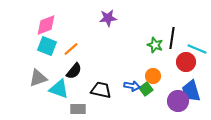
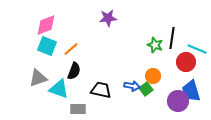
black semicircle: rotated 18 degrees counterclockwise
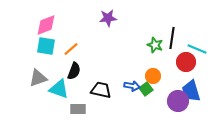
cyan square: moved 1 px left; rotated 12 degrees counterclockwise
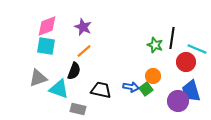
purple star: moved 25 px left, 9 px down; rotated 30 degrees clockwise
pink diamond: moved 1 px right, 1 px down
orange line: moved 13 px right, 2 px down
blue arrow: moved 1 px left, 1 px down
gray rectangle: rotated 14 degrees clockwise
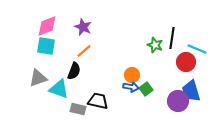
orange circle: moved 21 px left, 1 px up
black trapezoid: moved 3 px left, 11 px down
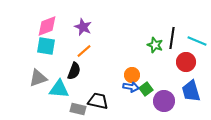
cyan line: moved 8 px up
cyan triangle: rotated 15 degrees counterclockwise
purple circle: moved 14 px left
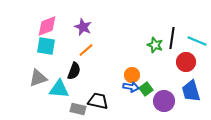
orange line: moved 2 px right, 1 px up
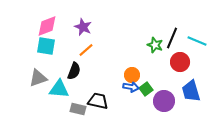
black line: rotated 15 degrees clockwise
red circle: moved 6 px left
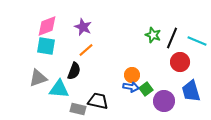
green star: moved 2 px left, 10 px up
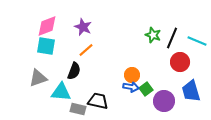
cyan triangle: moved 2 px right, 3 px down
